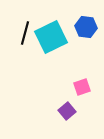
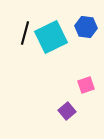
pink square: moved 4 px right, 2 px up
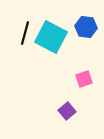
cyan square: rotated 36 degrees counterclockwise
pink square: moved 2 px left, 6 px up
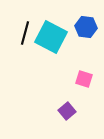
pink square: rotated 36 degrees clockwise
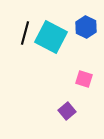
blue hexagon: rotated 20 degrees clockwise
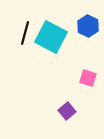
blue hexagon: moved 2 px right, 1 px up
pink square: moved 4 px right, 1 px up
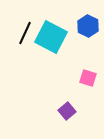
black line: rotated 10 degrees clockwise
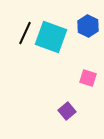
cyan square: rotated 8 degrees counterclockwise
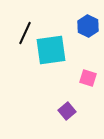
cyan square: moved 13 px down; rotated 28 degrees counterclockwise
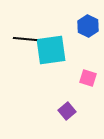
black line: moved 6 px down; rotated 70 degrees clockwise
